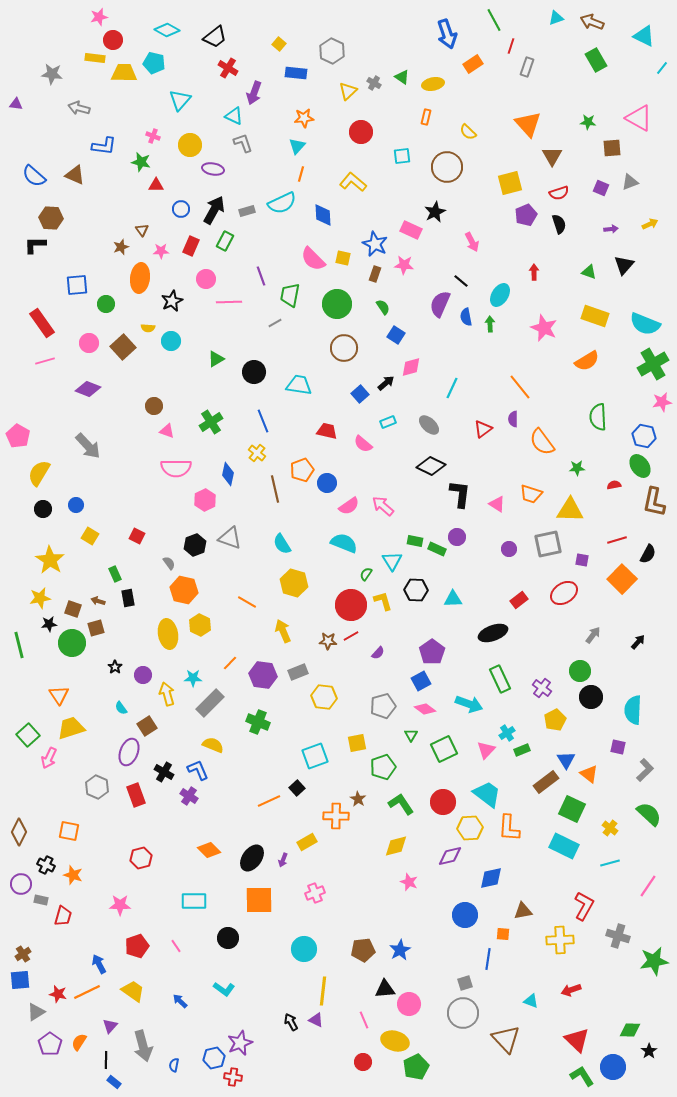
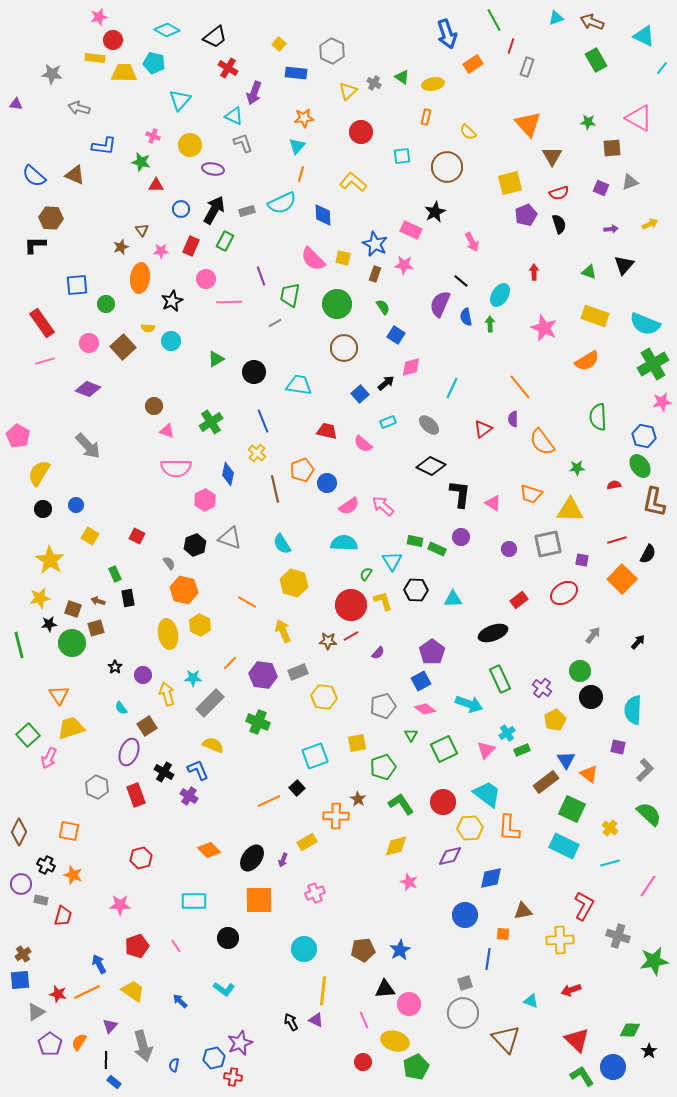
pink triangle at (497, 504): moved 4 px left, 1 px up
purple circle at (457, 537): moved 4 px right
cyan semicircle at (344, 543): rotated 20 degrees counterclockwise
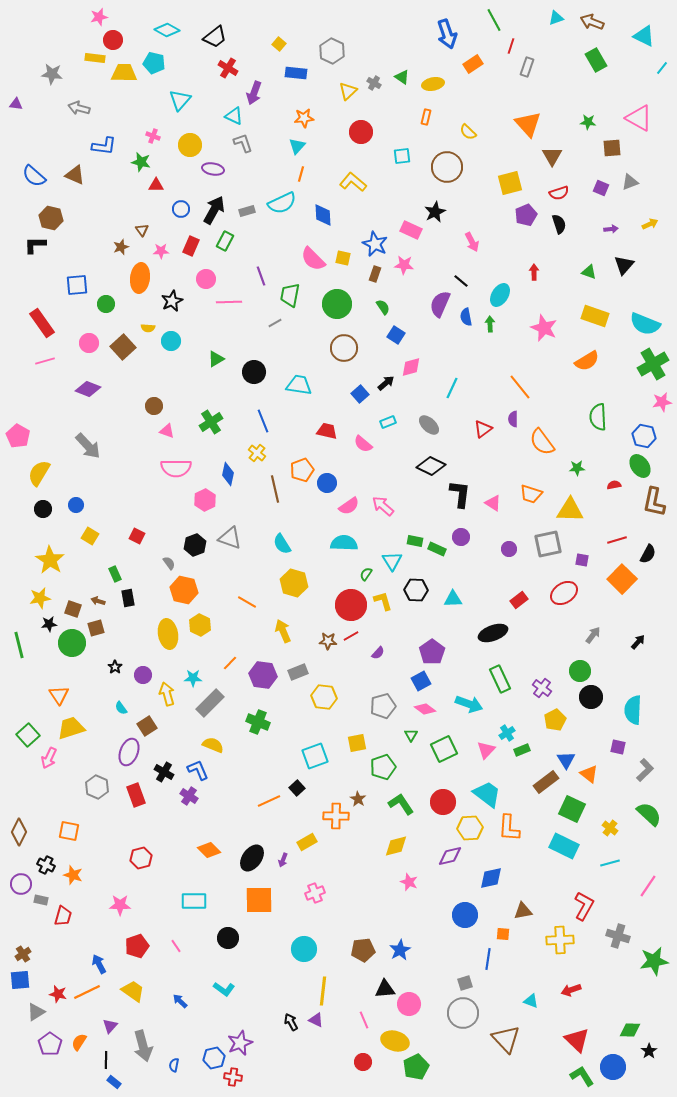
brown hexagon at (51, 218): rotated 10 degrees clockwise
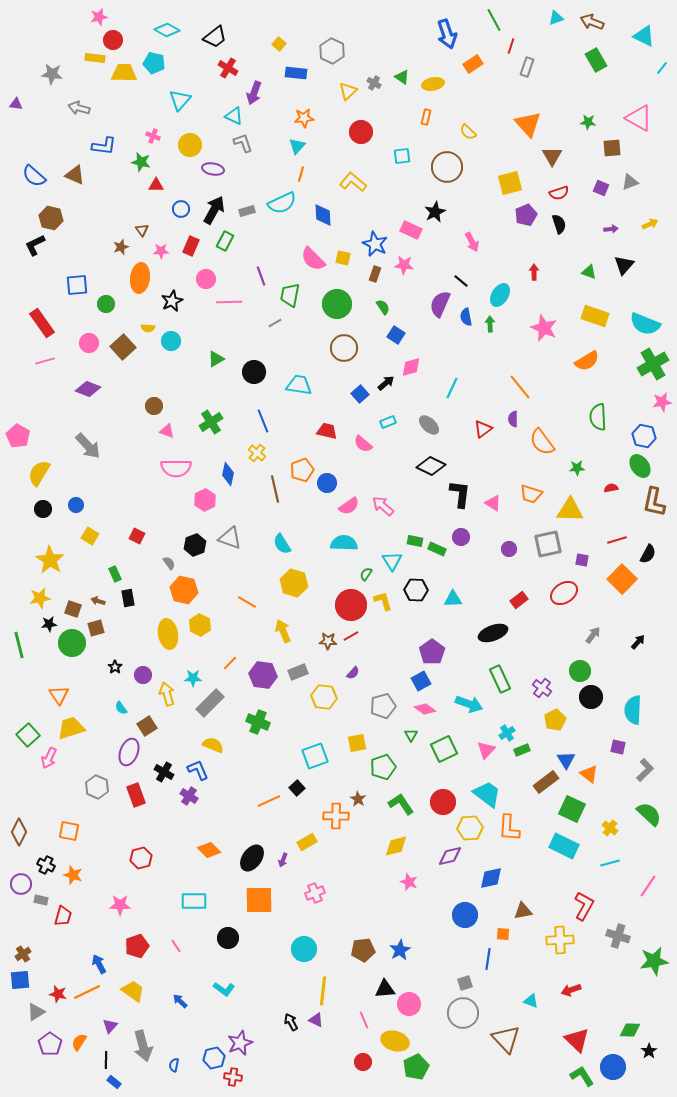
black L-shape at (35, 245): rotated 25 degrees counterclockwise
red semicircle at (614, 485): moved 3 px left, 3 px down
purple semicircle at (378, 653): moved 25 px left, 20 px down
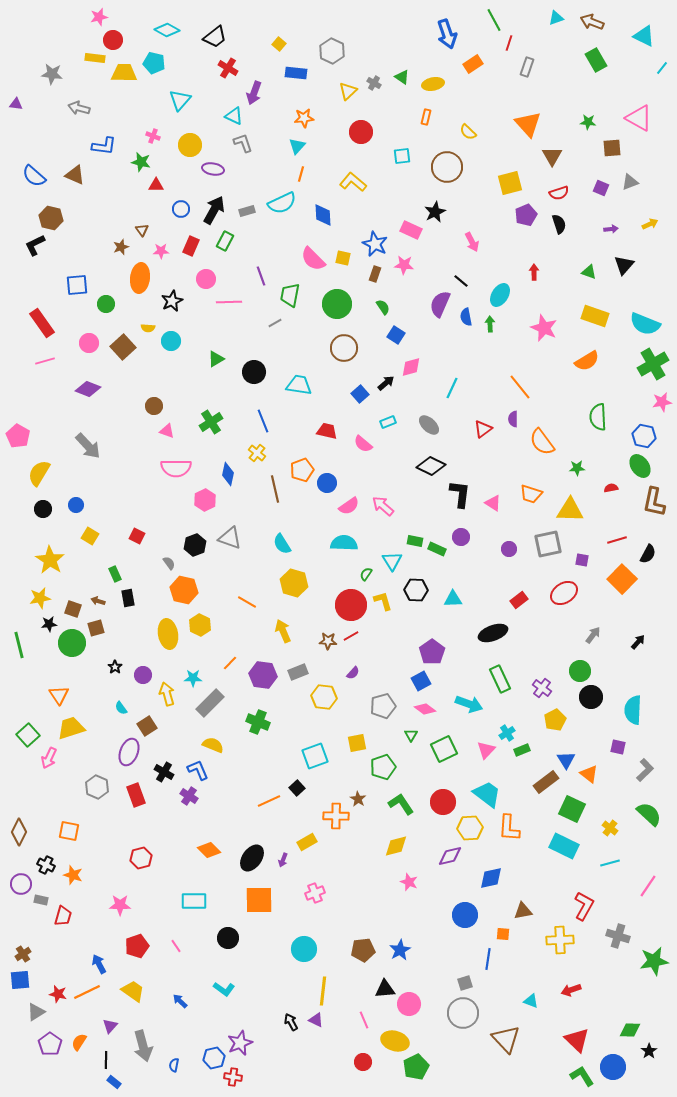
red line at (511, 46): moved 2 px left, 3 px up
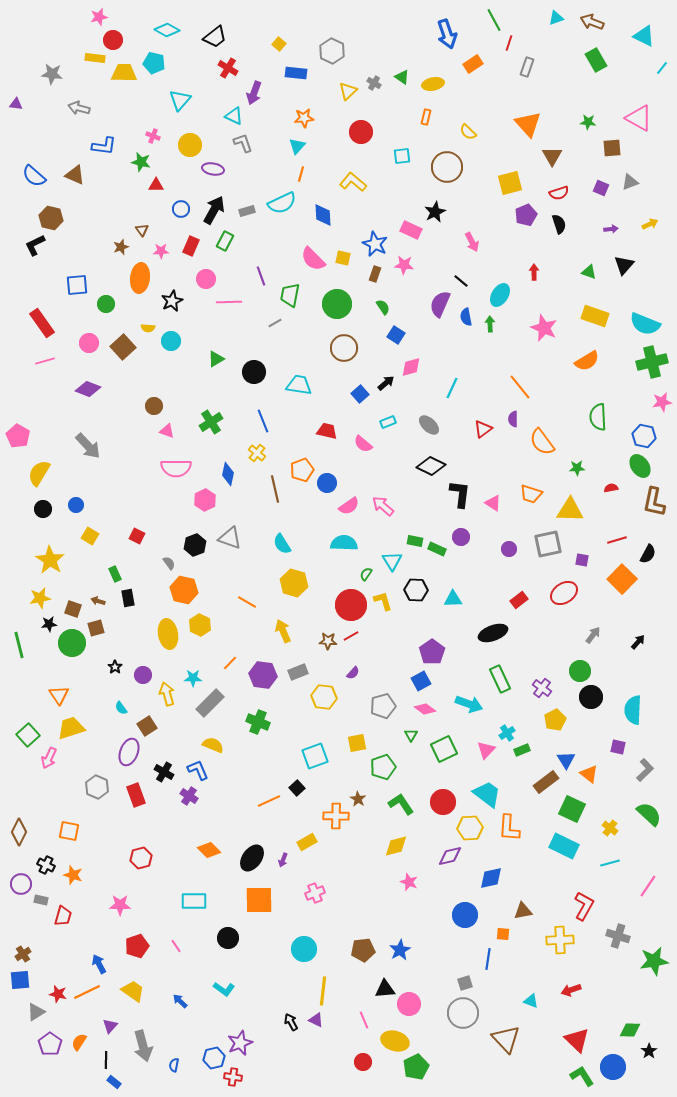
green cross at (653, 364): moved 1 px left, 2 px up; rotated 16 degrees clockwise
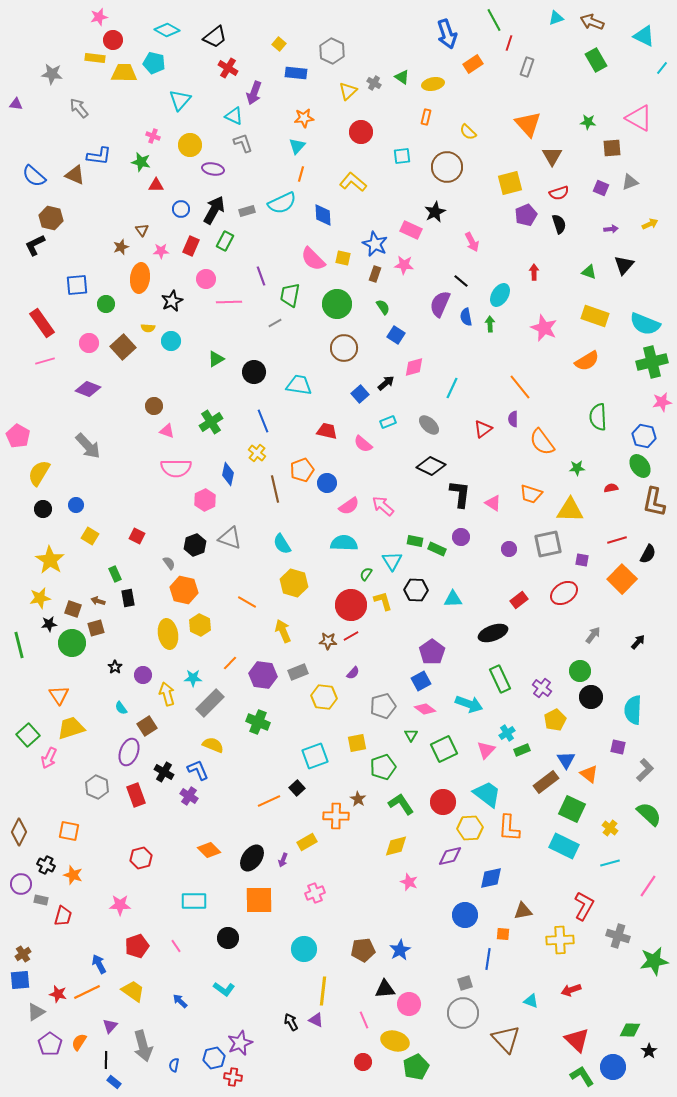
gray arrow at (79, 108): rotated 35 degrees clockwise
blue L-shape at (104, 146): moved 5 px left, 10 px down
pink diamond at (411, 367): moved 3 px right
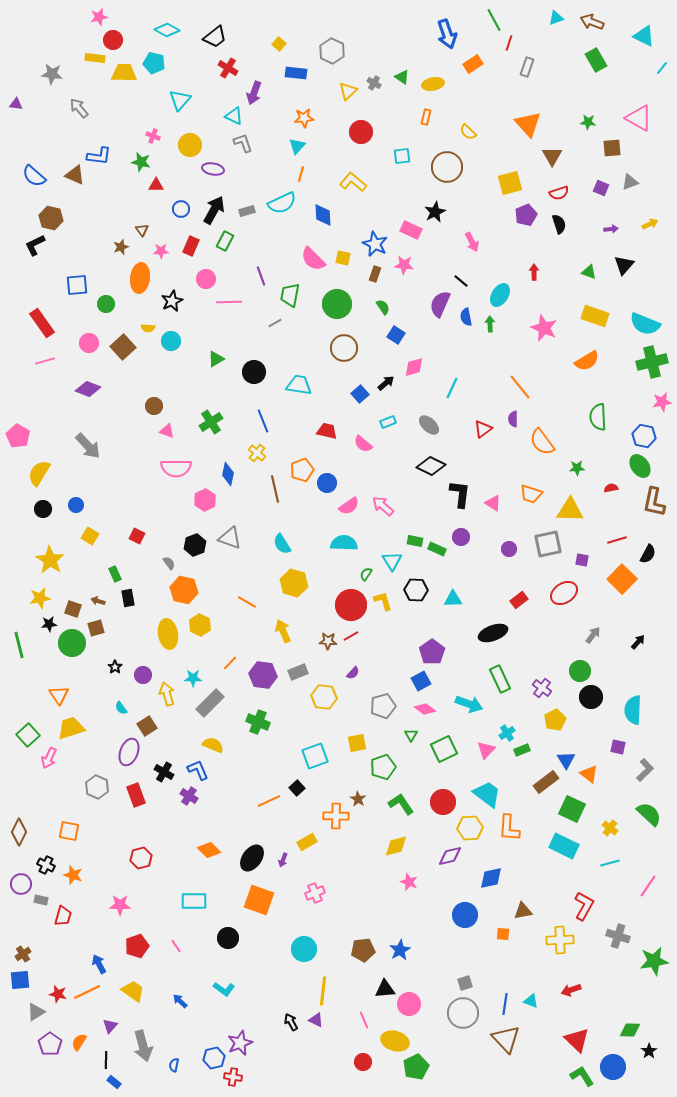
orange square at (259, 900): rotated 20 degrees clockwise
blue line at (488, 959): moved 17 px right, 45 px down
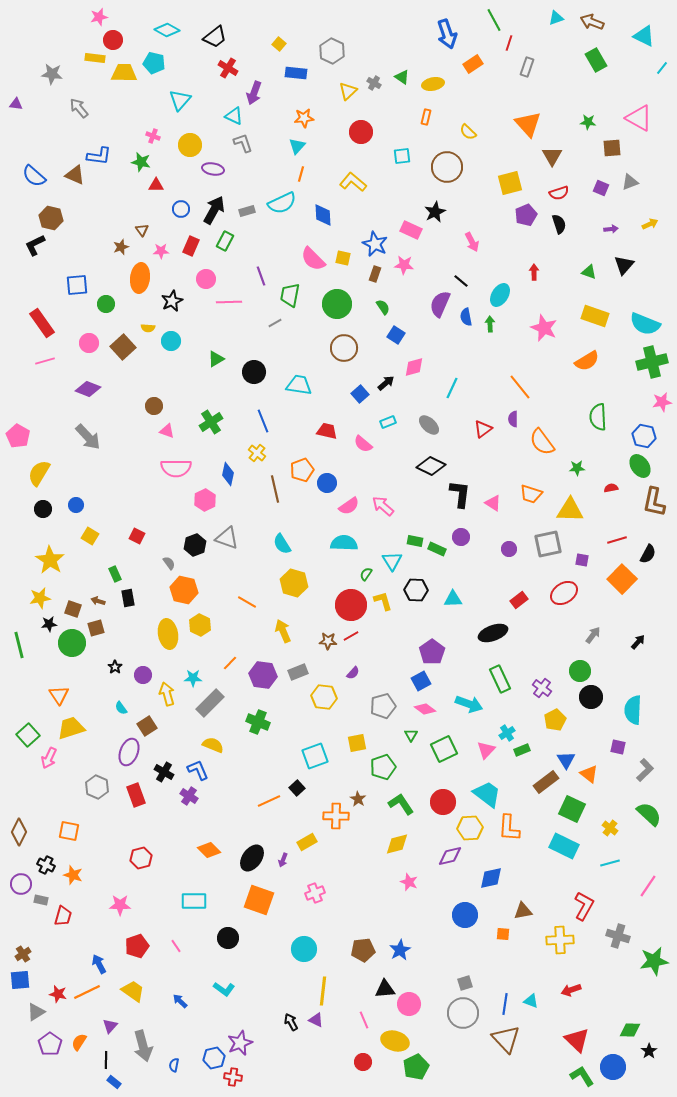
gray arrow at (88, 446): moved 9 px up
gray triangle at (230, 538): moved 3 px left
yellow diamond at (396, 846): moved 1 px right, 2 px up
